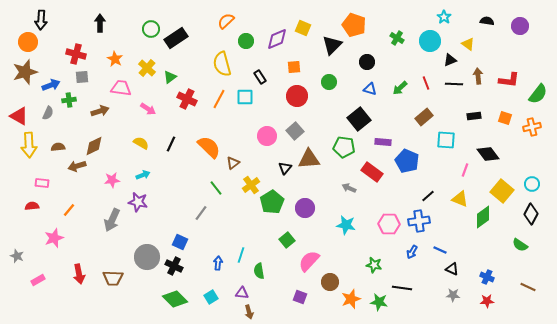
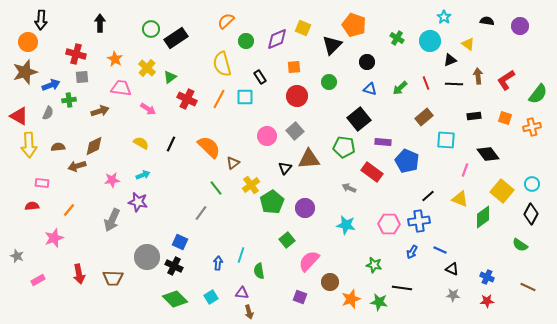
red L-shape at (509, 80): moved 3 px left; rotated 140 degrees clockwise
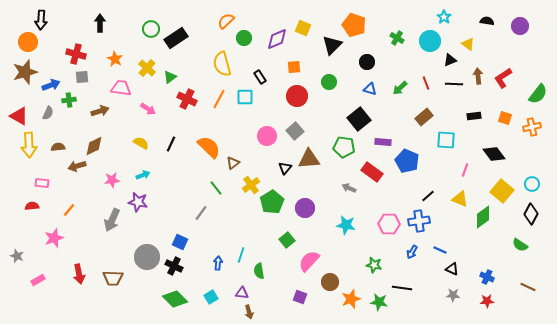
green circle at (246, 41): moved 2 px left, 3 px up
red L-shape at (506, 80): moved 3 px left, 2 px up
black diamond at (488, 154): moved 6 px right
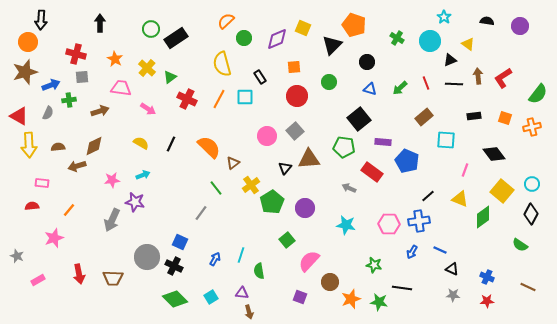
purple star at (138, 202): moved 3 px left
blue arrow at (218, 263): moved 3 px left, 4 px up; rotated 24 degrees clockwise
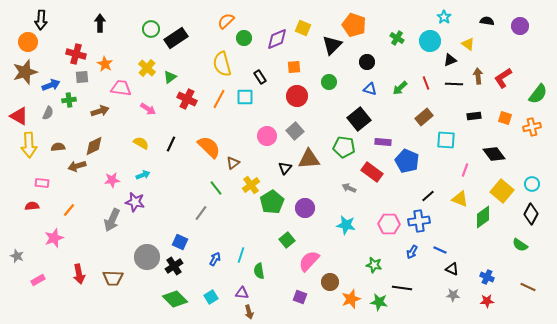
orange star at (115, 59): moved 10 px left, 5 px down
black cross at (174, 266): rotated 30 degrees clockwise
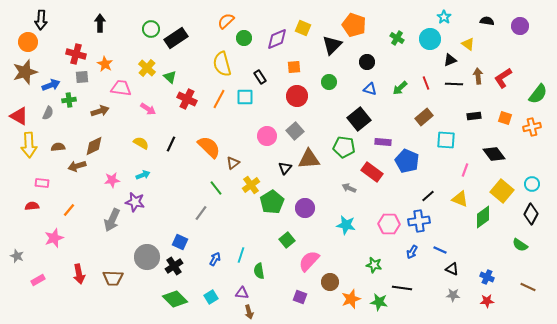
cyan circle at (430, 41): moved 2 px up
green triangle at (170, 77): rotated 40 degrees counterclockwise
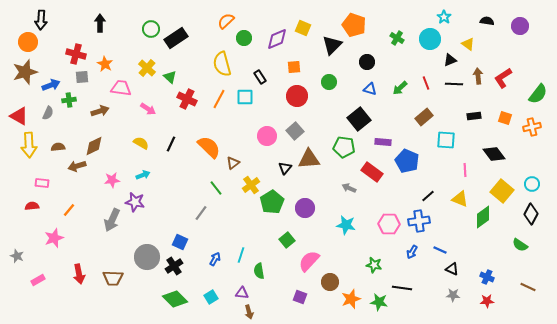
pink line at (465, 170): rotated 24 degrees counterclockwise
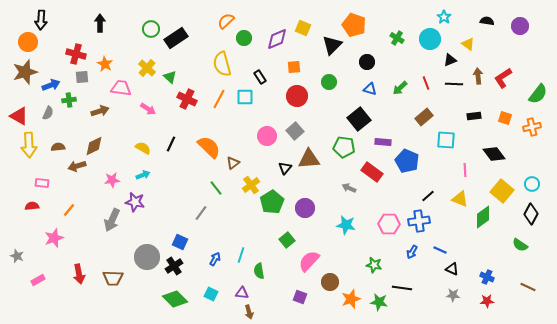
yellow semicircle at (141, 143): moved 2 px right, 5 px down
cyan square at (211, 297): moved 3 px up; rotated 32 degrees counterclockwise
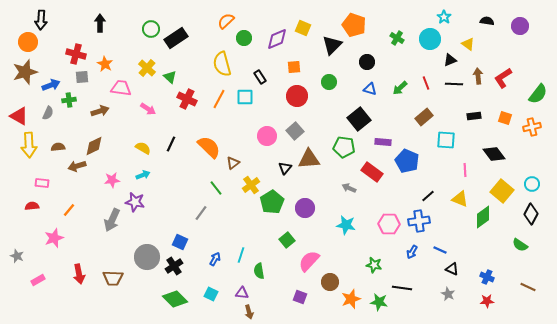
gray star at (453, 295): moved 5 px left, 1 px up; rotated 24 degrees clockwise
